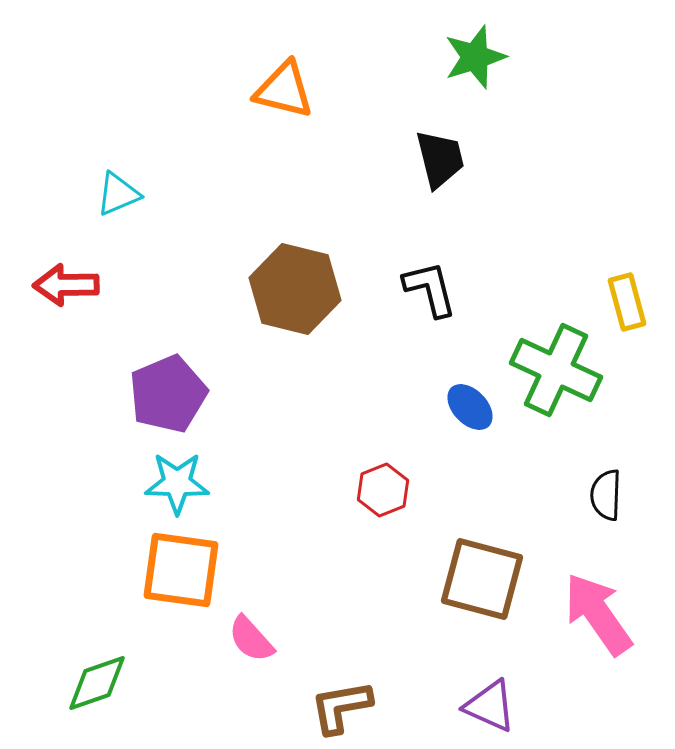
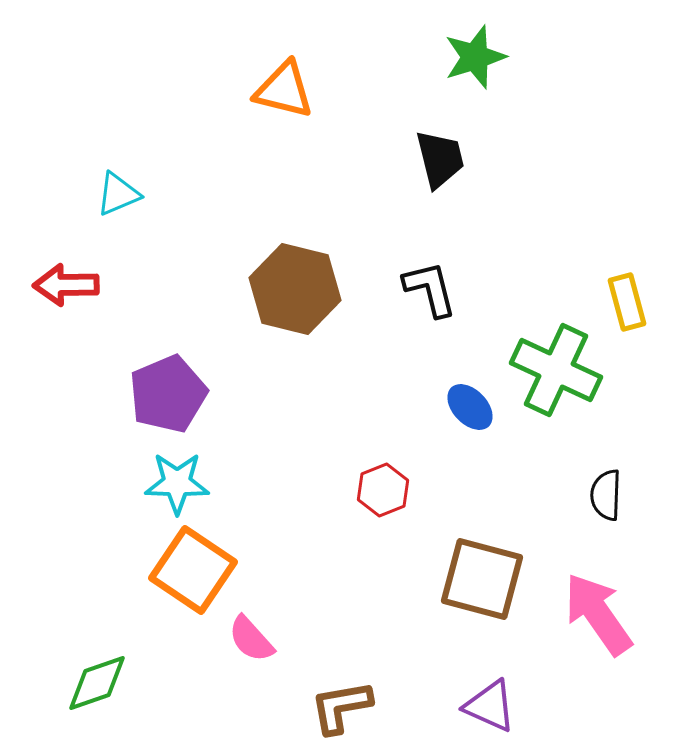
orange square: moved 12 px right; rotated 26 degrees clockwise
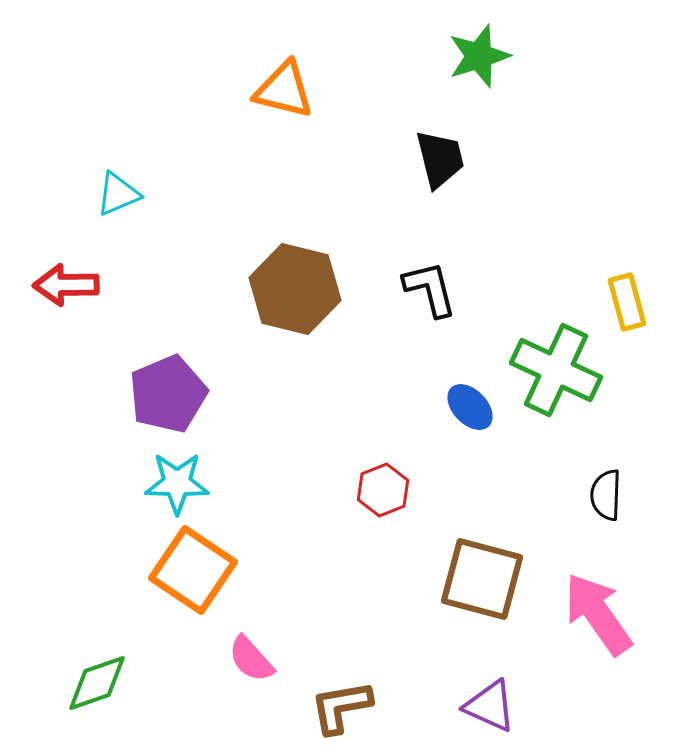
green star: moved 4 px right, 1 px up
pink semicircle: moved 20 px down
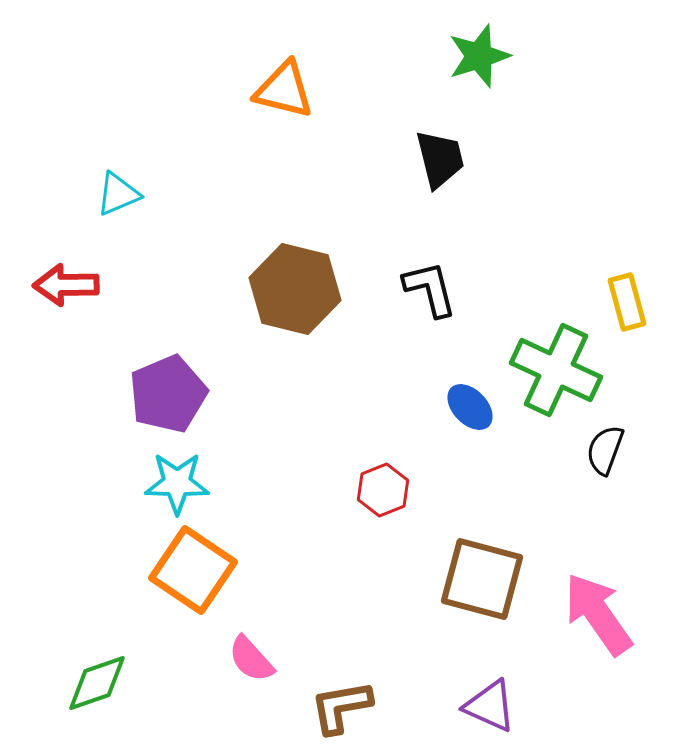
black semicircle: moved 1 px left, 45 px up; rotated 18 degrees clockwise
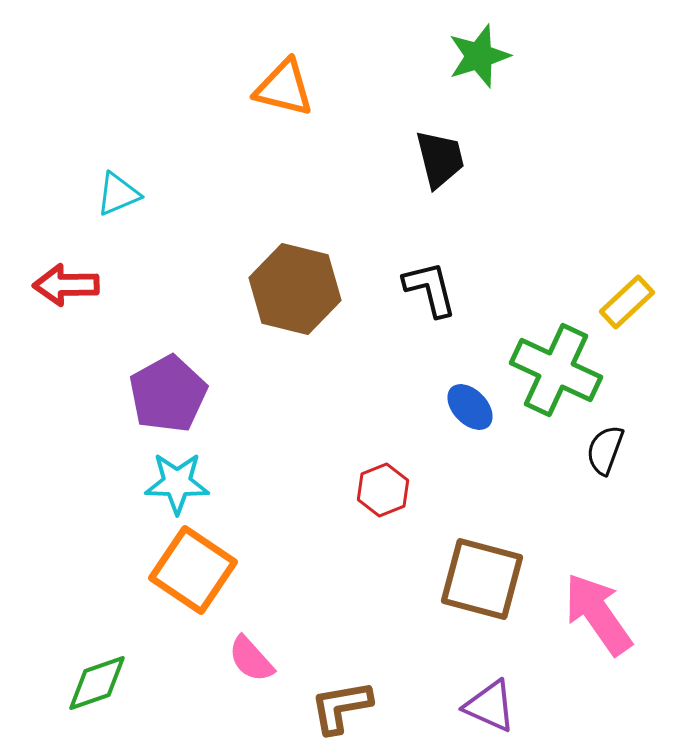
orange triangle: moved 2 px up
yellow rectangle: rotated 62 degrees clockwise
purple pentagon: rotated 6 degrees counterclockwise
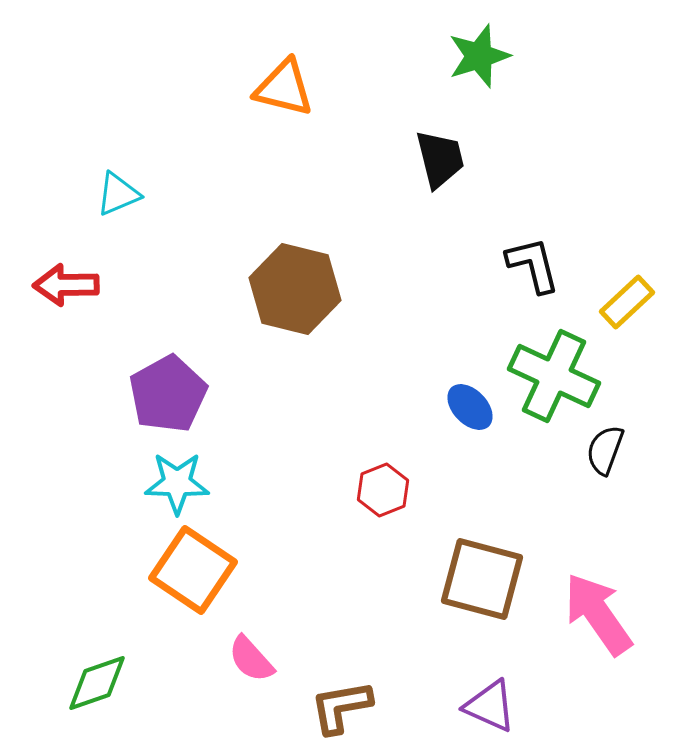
black L-shape: moved 103 px right, 24 px up
green cross: moved 2 px left, 6 px down
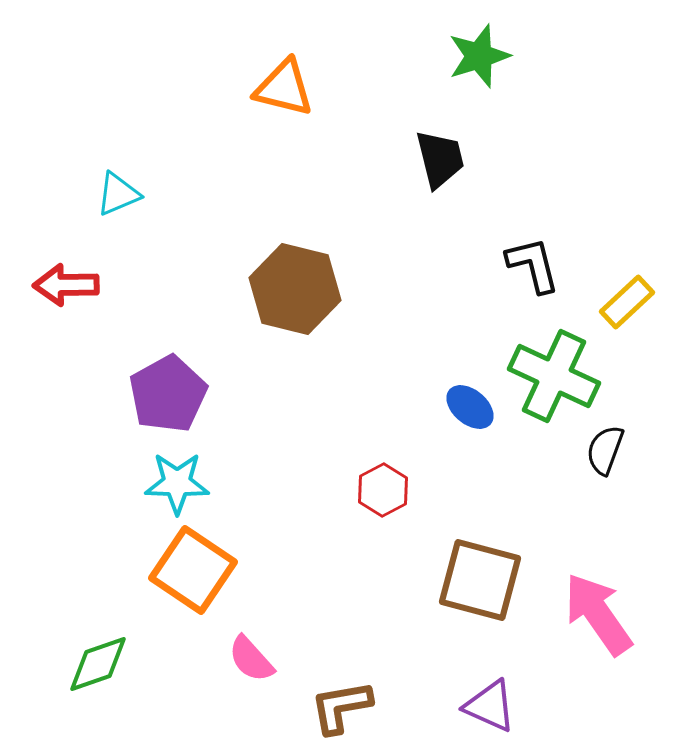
blue ellipse: rotated 6 degrees counterclockwise
red hexagon: rotated 6 degrees counterclockwise
brown square: moved 2 px left, 1 px down
green diamond: moved 1 px right, 19 px up
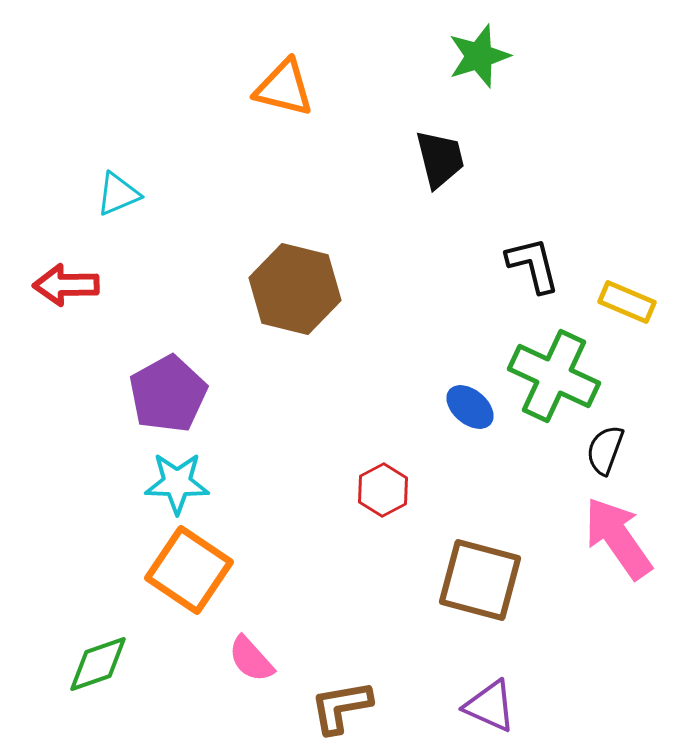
yellow rectangle: rotated 66 degrees clockwise
orange square: moved 4 px left
pink arrow: moved 20 px right, 76 px up
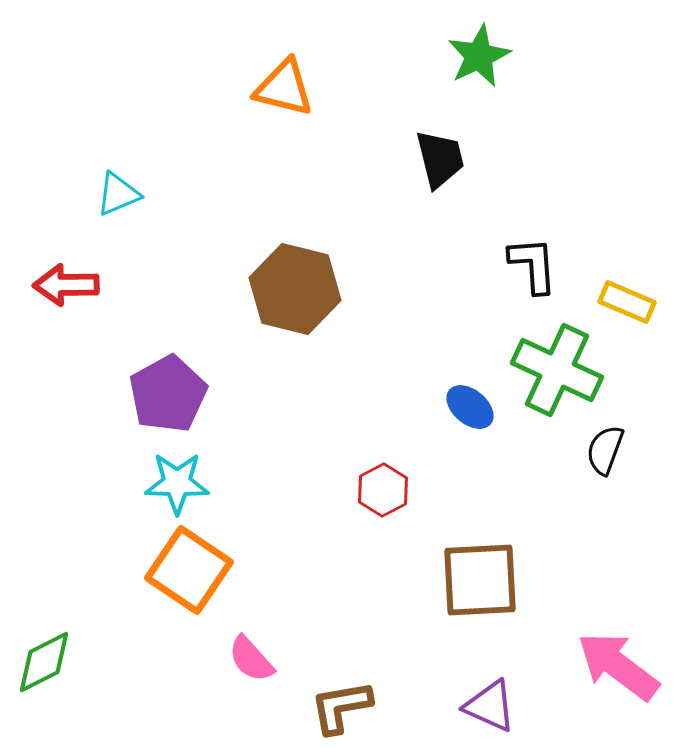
green star: rotated 8 degrees counterclockwise
black L-shape: rotated 10 degrees clockwise
green cross: moved 3 px right, 6 px up
pink arrow: moved 128 px down; rotated 18 degrees counterclockwise
brown square: rotated 18 degrees counterclockwise
green diamond: moved 54 px left, 2 px up; rotated 8 degrees counterclockwise
